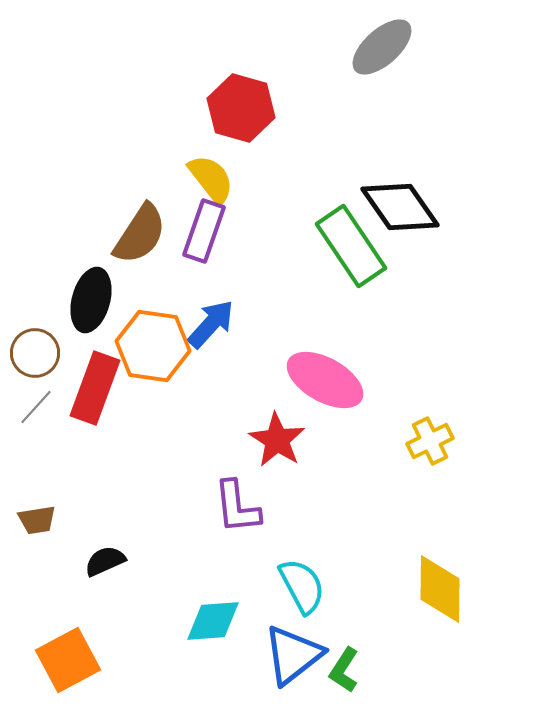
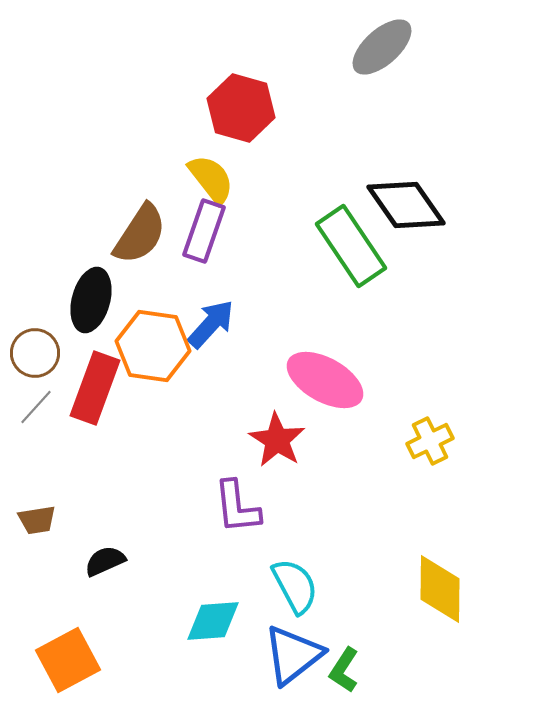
black diamond: moved 6 px right, 2 px up
cyan semicircle: moved 7 px left
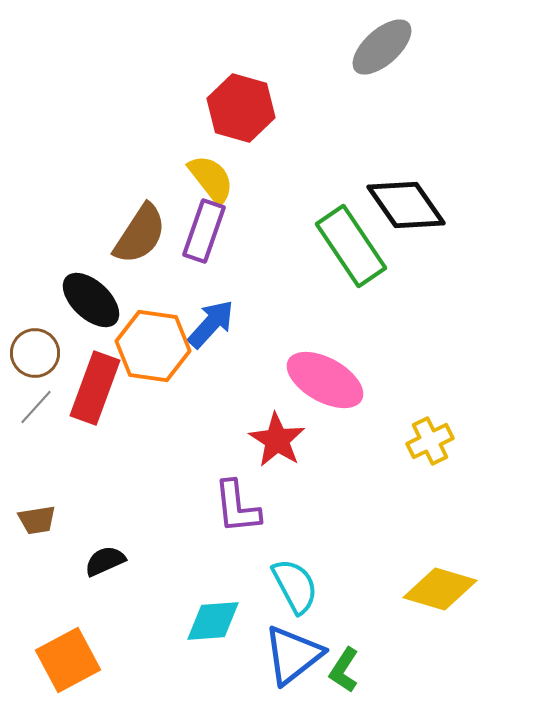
black ellipse: rotated 62 degrees counterclockwise
yellow diamond: rotated 74 degrees counterclockwise
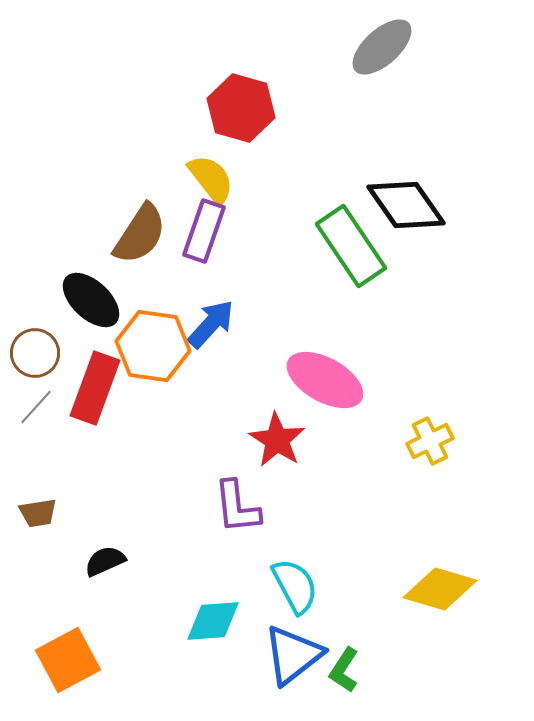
brown trapezoid: moved 1 px right, 7 px up
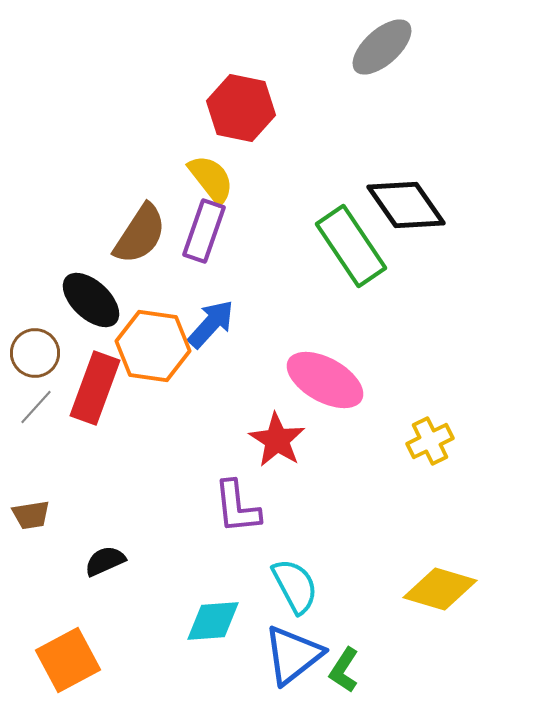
red hexagon: rotated 4 degrees counterclockwise
brown trapezoid: moved 7 px left, 2 px down
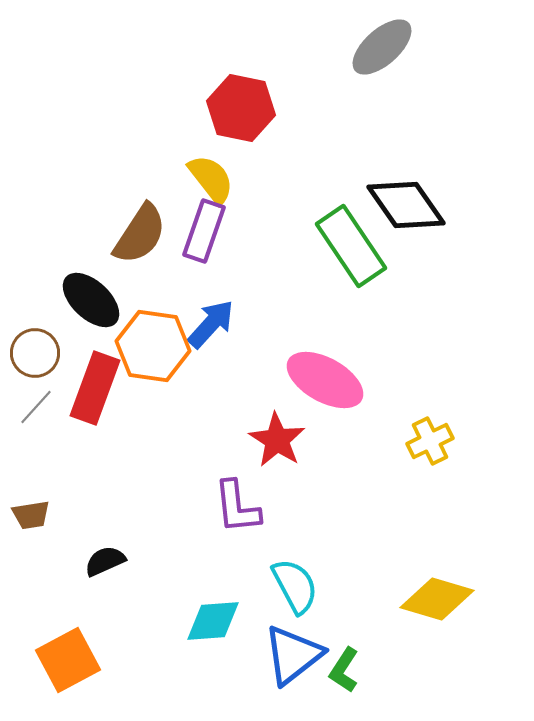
yellow diamond: moved 3 px left, 10 px down
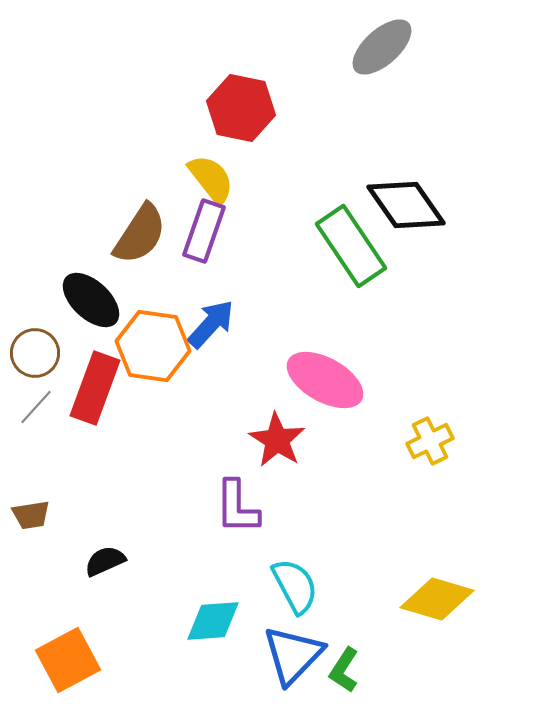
purple L-shape: rotated 6 degrees clockwise
blue triangle: rotated 8 degrees counterclockwise
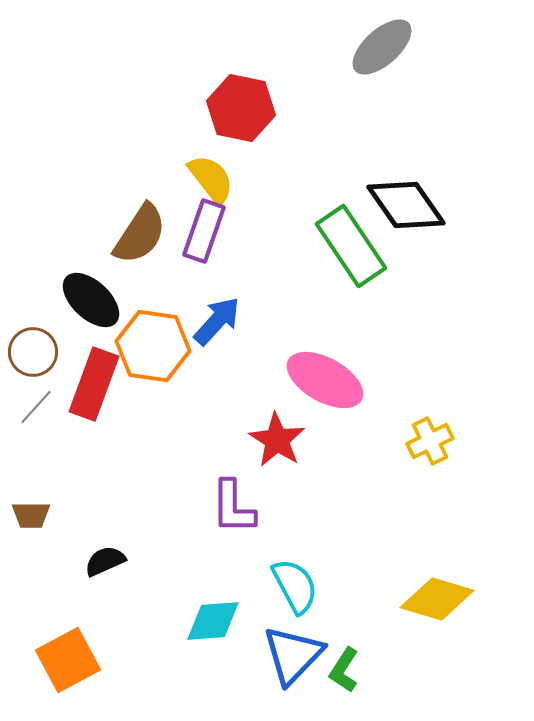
blue arrow: moved 6 px right, 3 px up
brown circle: moved 2 px left, 1 px up
red rectangle: moved 1 px left, 4 px up
purple L-shape: moved 4 px left
brown trapezoid: rotated 9 degrees clockwise
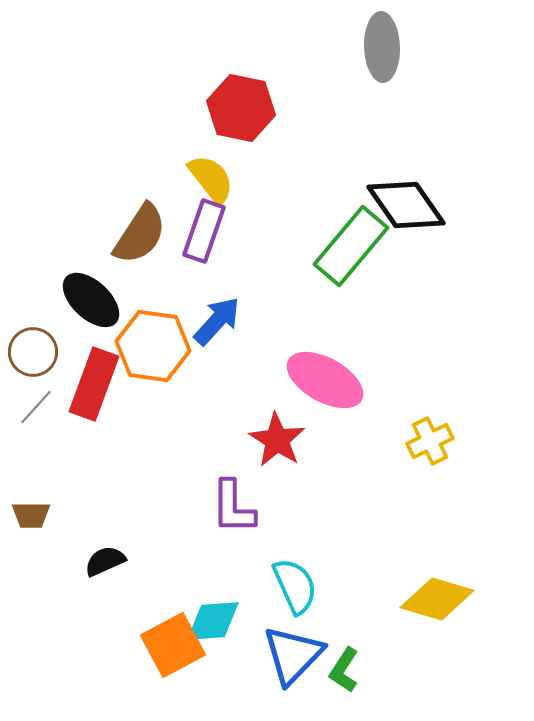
gray ellipse: rotated 50 degrees counterclockwise
green rectangle: rotated 74 degrees clockwise
cyan semicircle: rotated 4 degrees clockwise
orange square: moved 105 px right, 15 px up
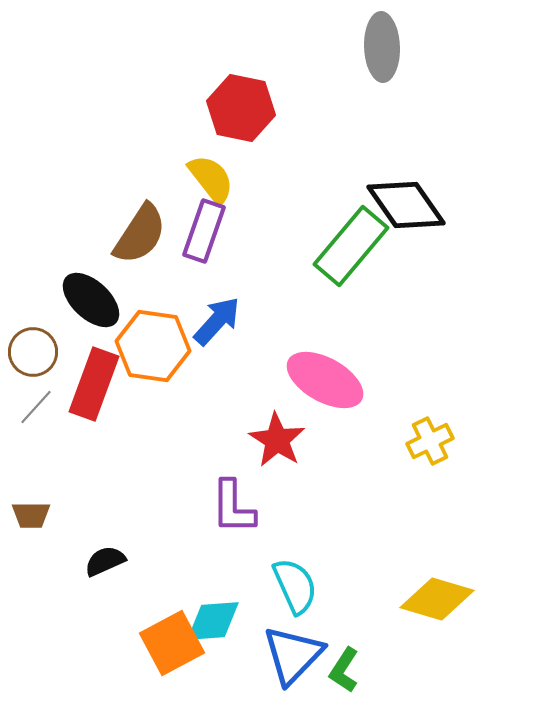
orange square: moved 1 px left, 2 px up
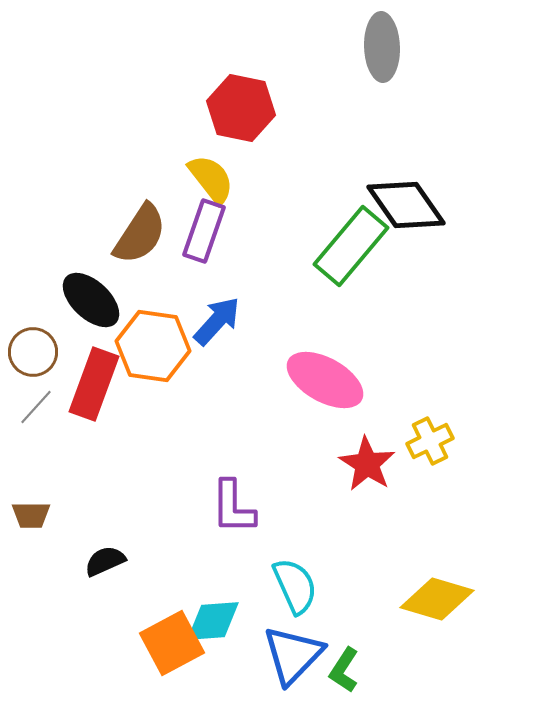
red star: moved 90 px right, 24 px down
